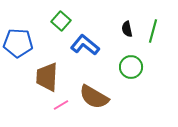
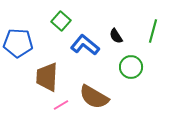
black semicircle: moved 11 px left, 7 px down; rotated 21 degrees counterclockwise
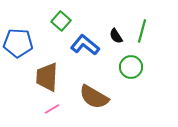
green line: moved 11 px left
pink line: moved 9 px left, 4 px down
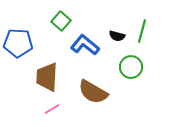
black semicircle: moved 1 px right; rotated 42 degrees counterclockwise
brown semicircle: moved 1 px left, 5 px up
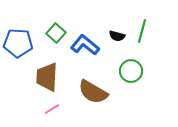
green square: moved 5 px left, 12 px down
green circle: moved 4 px down
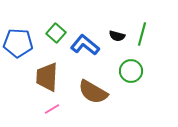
green line: moved 3 px down
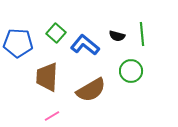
green line: rotated 20 degrees counterclockwise
brown semicircle: moved 2 px left, 2 px up; rotated 60 degrees counterclockwise
pink line: moved 7 px down
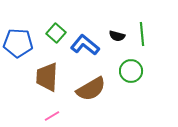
brown semicircle: moved 1 px up
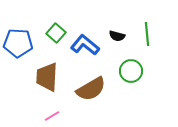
green line: moved 5 px right
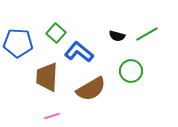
green line: rotated 65 degrees clockwise
blue L-shape: moved 6 px left, 7 px down
pink line: rotated 14 degrees clockwise
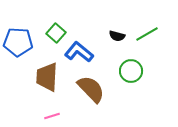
blue pentagon: moved 1 px up
brown semicircle: rotated 104 degrees counterclockwise
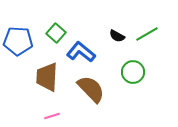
black semicircle: rotated 14 degrees clockwise
blue pentagon: moved 1 px up
blue L-shape: moved 2 px right
green circle: moved 2 px right, 1 px down
